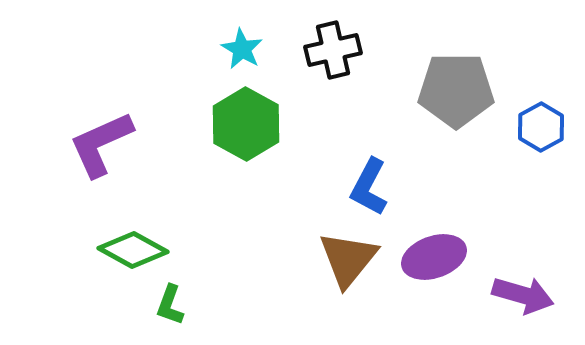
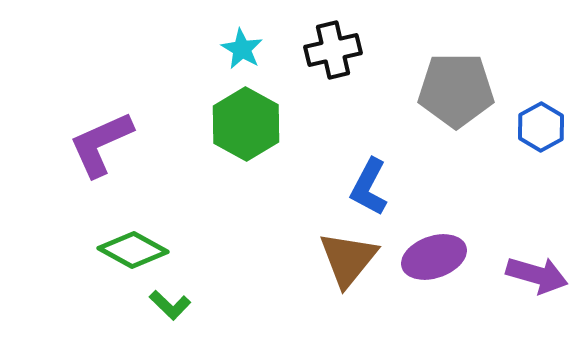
purple arrow: moved 14 px right, 20 px up
green L-shape: rotated 66 degrees counterclockwise
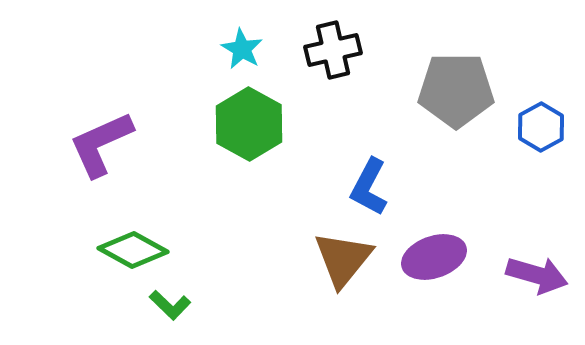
green hexagon: moved 3 px right
brown triangle: moved 5 px left
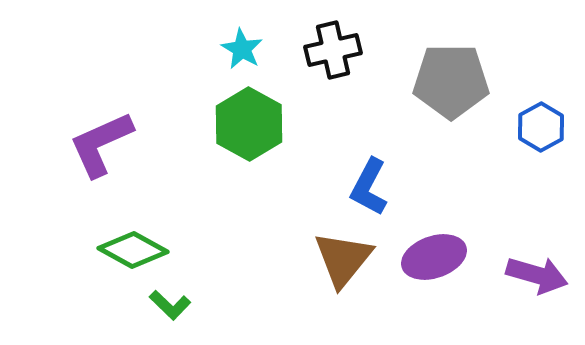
gray pentagon: moved 5 px left, 9 px up
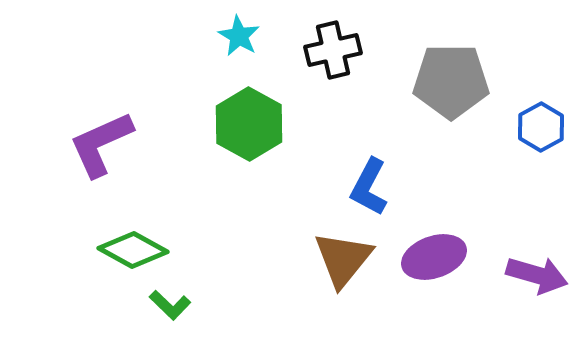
cyan star: moved 3 px left, 13 px up
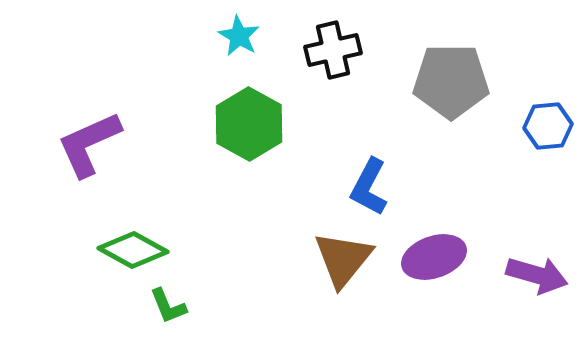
blue hexagon: moved 7 px right, 1 px up; rotated 24 degrees clockwise
purple L-shape: moved 12 px left
green L-shape: moved 2 px left, 1 px down; rotated 24 degrees clockwise
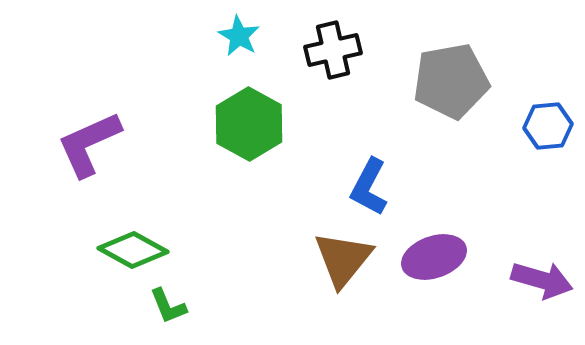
gray pentagon: rotated 10 degrees counterclockwise
purple arrow: moved 5 px right, 5 px down
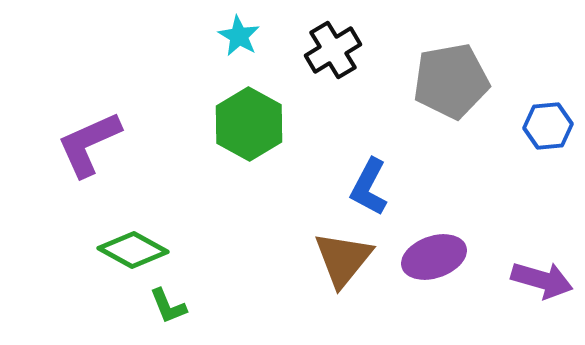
black cross: rotated 18 degrees counterclockwise
